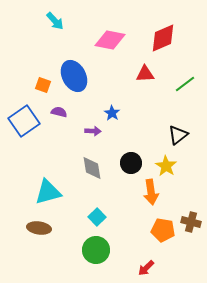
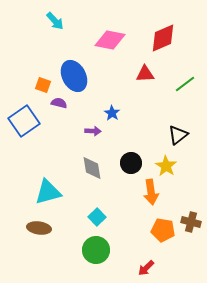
purple semicircle: moved 9 px up
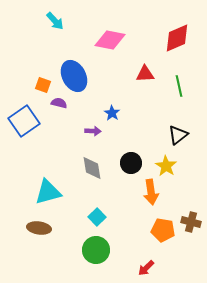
red diamond: moved 14 px right
green line: moved 6 px left, 2 px down; rotated 65 degrees counterclockwise
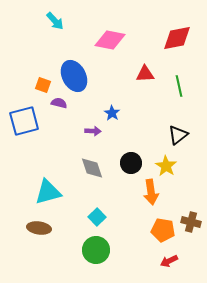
red diamond: rotated 12 degrees clockwise
blue square: rotated 20 degrees clockwise
gray diamond: rotated 10 degrees counterclockwise
red arrow: moved 23 px right, 7 px up; rotated 18 degrees clockwise
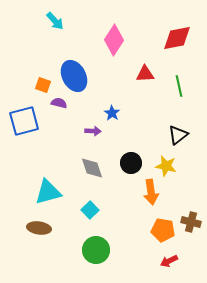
pink diamond: moved 4 px right; rotated 68 degrees counterclockwise
yellow star: rotated 20 degrees counterclockwise
cyan square: moved 7 px left, 7 px up
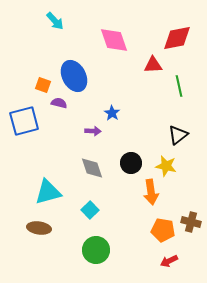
pink diamond: rotated 52 degrees counterclockwise
red triangle: moved 8 px right, 9 px up
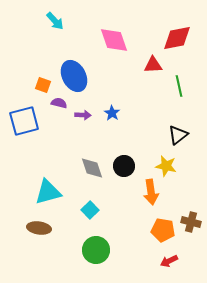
purple arrow: moved 10 px left, 16 px up
black circle: moved 7 px left, 3 px down
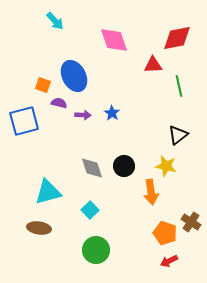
brown cross: rotated 18 degrees clockwise
orange pentagon: moved 2 px right, 3 px down; rotated 10 degrees clockwise
